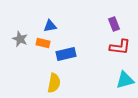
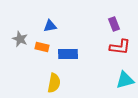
orange rectangle: moved 1 px left, 4 px down
blue rectangle: moved 2 px right; rotated 12 degrees clockwise
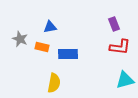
blue triangle: moved 1 px down
